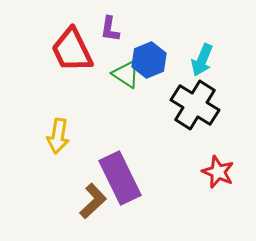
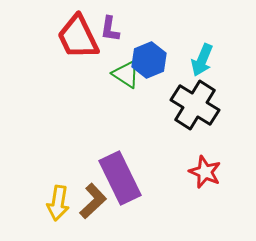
red trapezoid: moved 6 px right, 13 px up
yellow arrow: moved 67 px down
red star: moved 13 px left
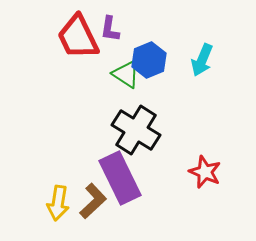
black cross: moved 59 px left, 25 px down
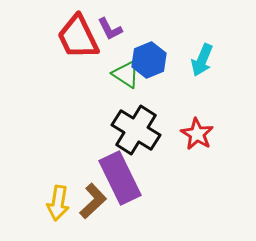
purple L-shape: rotated 36 degrees counterclockwise
red star: moved 8 px left, 38 px up; rotated 8 degrees clockwise
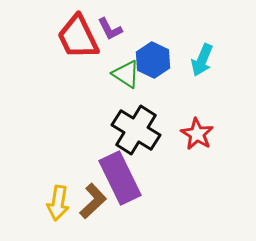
blue hexagon: moved 4 px right; rotated 12 degrees counterclockwise
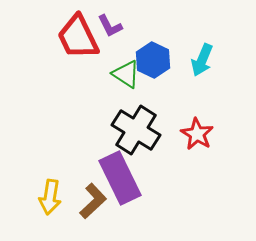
purple L-shape: moved 3 px up
yellow arrow: moved 8 px left, 6 px up
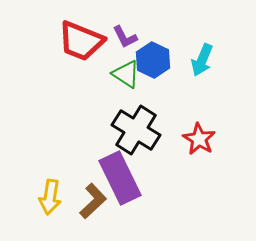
purple L-shape: moved 15 px right, 11 px down
red trapezoid: moved 3 px right, 4 px down; rotated 42 degrees counterclockwise
red star: moved 2 px right, 5 px down
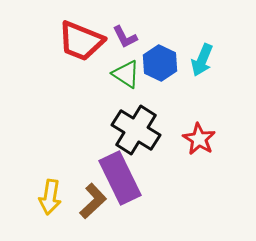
blue hexagon: moved 7 px right, 3 px down
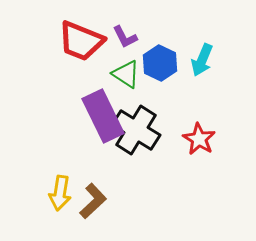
purple rectangle: moved 17 px left, 62 px up
yellow arrow: moved 10 px right, 4 px up
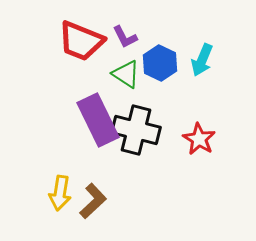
purple rectangle: moved 5 px left, 4 px down
black cross: rotated 18 degrees counterclockwise
